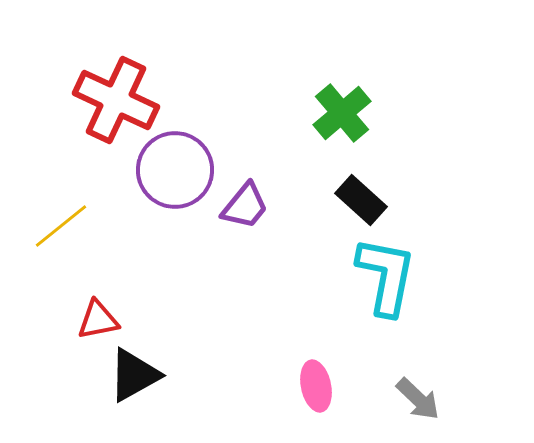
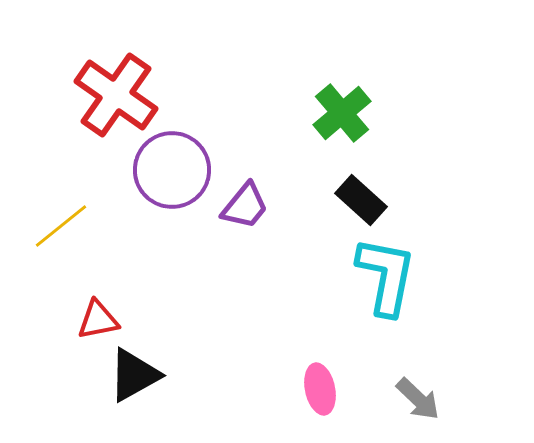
red cross: moved 5 px up; rotated 10 degrees clockwise
purple circle: moved 3 px left
pink ellipse: moved 4 px right, 3 px down
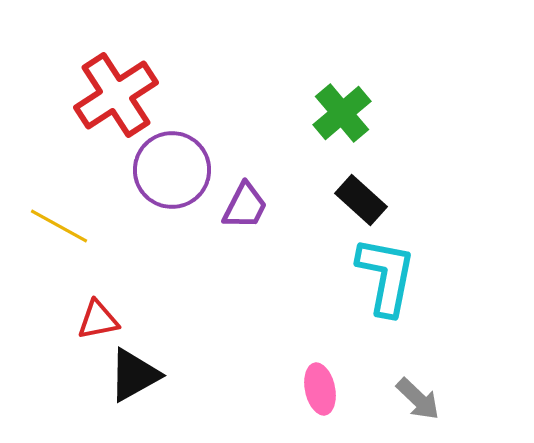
red cross: rotated 22 degrees clockwise
purple trapezoid: rotated 12 degrees counterclockwise
yellow line: moved 2 px left; rotated 68 degrees clockwise
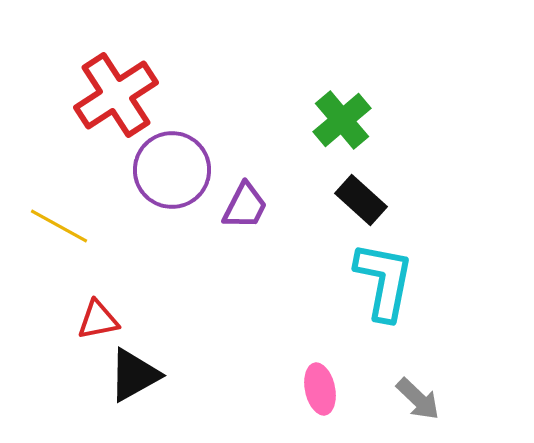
green cross: moved 7 px down
cyan L-shape: moved 2 px left, 5 px down
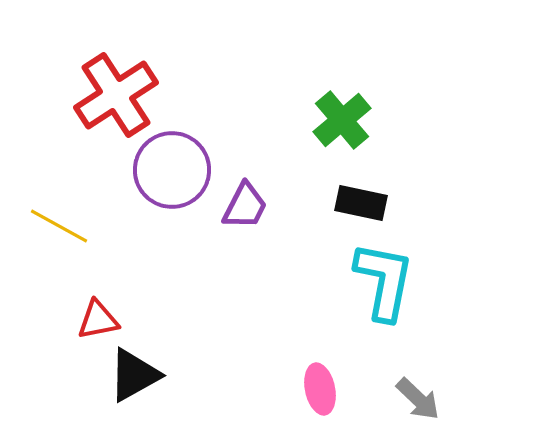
black rectangle: moved 3 px down; rotated 30 degrees counterclockwise
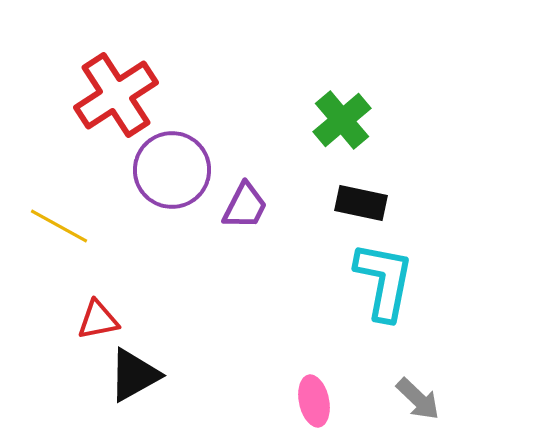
pink ellipse: moved 6 px left, 12 px down
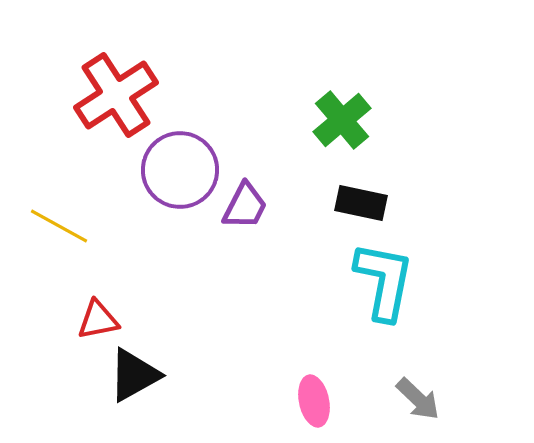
purple circle: moved 8 px right
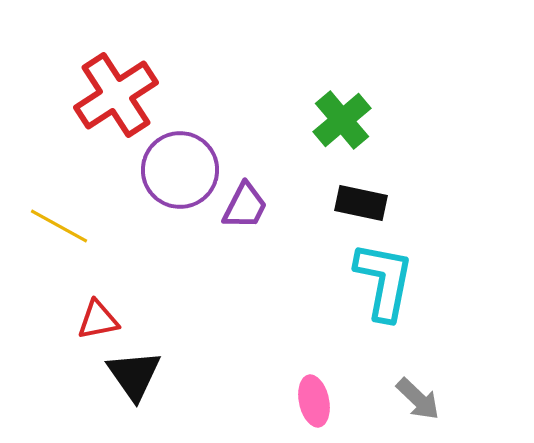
black triangle: rotated 36 degrees counterclockwise
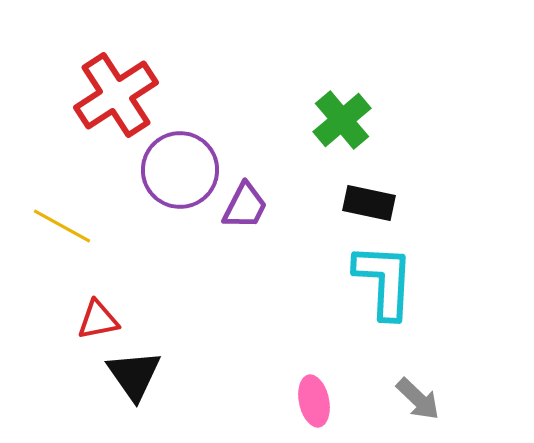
black rectangle: moved 8 px right
yellow line: moved 3 px right
cyan L-shape: rotated 8 degrees counterclockwise
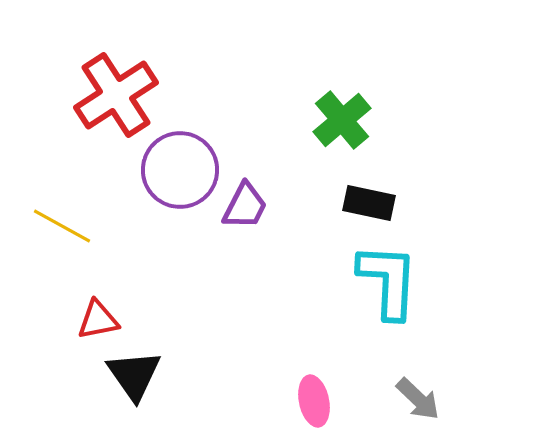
cyan L-shape: moved 4 px right
